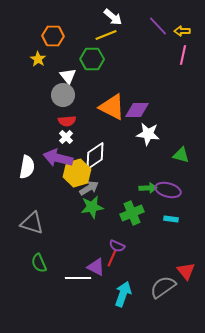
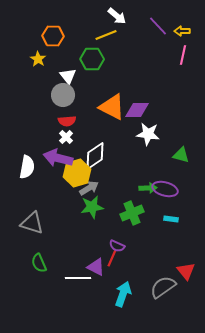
white arrow: moved 4 px right, 1 px up
purple ellipse: moved 3 px left, 1 px up
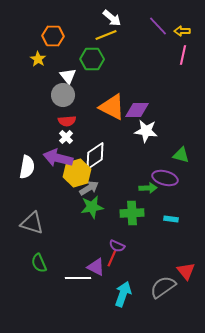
white arrow: moved 5 px left, 2 px down
white star: moved 2 px left, 3 px up
purple ellipse: moved 11 px up
green cross: rotated 20 degrees clockwise
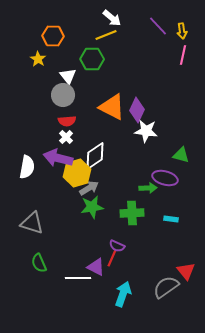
yellow arrow: rotated 98 degrees counterclockwise
purple diamond: rotated 65 degrees counterclockwise
gray semicircle: moved 3 px right
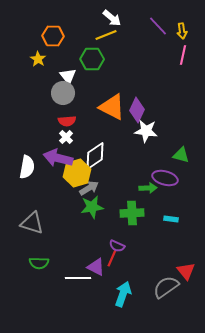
gray circle: moved 2 px up
green semicircle: rotated 66 degrees counterclockwise
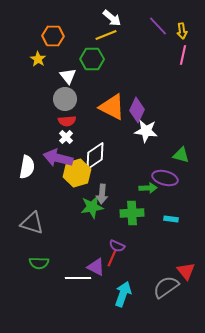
gray circle: moved 2 px right, 6 px down
gray arrow: moved 13 px right, 6 px down; rotated 126 degrees clockwise
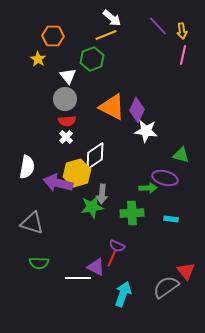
green hexagon: rotated 20 degrees counterclockwise
purple arrow: moved 25 px down
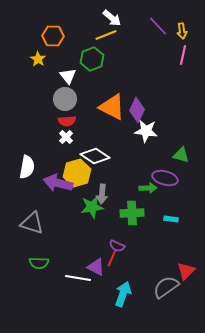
white diamond: rotated 68 degrees clockwise
red triangle: rotated 24 degrees clockwise
white line: rotated 10 degrees clockwise
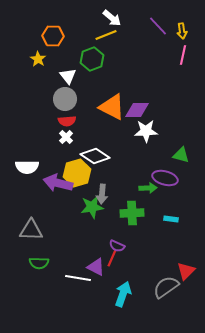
purple diamond: rotated 65 degrees clockwise
white star: rotated 10 degrees counterclockwise
white semicircle: rotated 80 degrees clockwise
gray triangle: moved 1 px left, 7 px down; rotated 15 degrees counterclockwise
